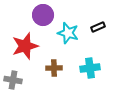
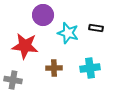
black rectangle: moved 2 px left, 1 px down; rotated 32 degrees clockwise
red star: rotated 24 degrees clockwise
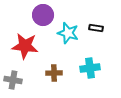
brown cross: moved 5 px down
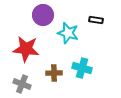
black rectangle: moved 8 px up
red star: moved 1 px right, 3 px down
cyan cross: moved 8 px left; rotated 24 degrees clockwise
gray cross: moved 9 px right, 4 px down; rotated 12 degrees clockwise
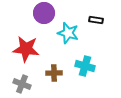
purple circle: moved 1 px right, 2 px up
cyan cross: moved 3 px right, 2 px up
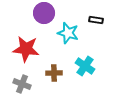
cyan cross: rotated 18 degrees clockwise
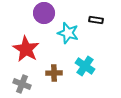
red star: rotated 24 degrees clockwise
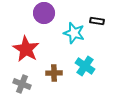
black rectangle: moved 1 px right, 1 px down
cyan star: moved 6 px right
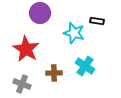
purple circle: moved 4 px left
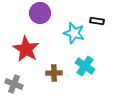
gray cross: moved 8 px left
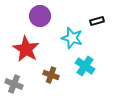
purple circle: moved 3 px down
black rectangle: rotated 24 degrees counterclockwise
cyan star: moved 2 px left, 5 px down
brown cross: moved 3 px left, 2 px down; rotated 21 degrees clockwise
